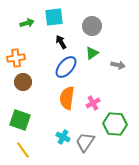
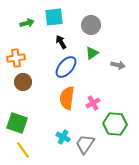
gray circle: moved 1 px left, 1 px up
green square: moved 3 px left, 3 px down
gray trapezoid: moved 2 px down
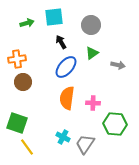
orange cross: moved 1 px right, 1 px down
pink cross: rotated 32 degrees clockwise
yellow line: moved 4 px right, 3 px up
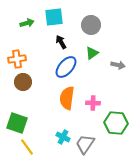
green hexagon: moved 1 px right, 1 px up
